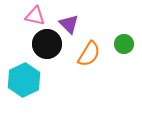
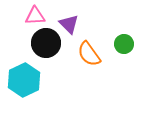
pink triangle: rotated 15 degrees counterclockwise
black circle: moved 1 px left, 1 px up
orange semicircle: rotated 112 degrees clockwise
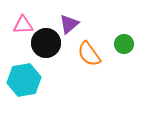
pink triangle: moved 12 px left, 9 px down
purple triangle: rotated 35 degrees clockwise
cyan hexagon: rotated 16 degrees clockwise
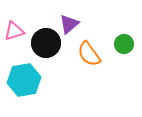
pink triangle: moved 9 px left, 6 px down; rotated 15 degrees counterclockwise
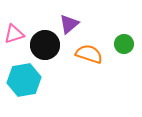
pink triangle: moved 3 px down
black circle: moved 1 px left, 2 px down
orange semicircle: rotated 144 degrees clockwise
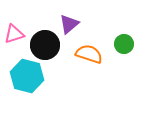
cyan hexagon: moved 3 px right, 4 px up; rotated 24 degrees clockwise
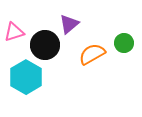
pink triangle: moved 2 px up
green circle: moved 1 px up
orange semicircle: moved 3 px right; rotated 48 degrees counterclockwise
cyan hexagon: moved 1 px left, 1 px down; rotated 16 degrees clockwise
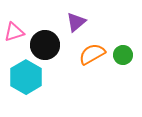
purple triangle: moved 7 px right, 2 px up
green circle: moved 1 px left, 12 px down
